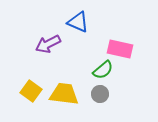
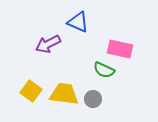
green semicircle: moved 1 px right; rotated 65 degrees clockwise
gray circle: moved 7 px left, 5 px down
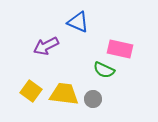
purple arrow: moved 2 px left, 2 px down
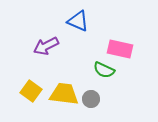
blue triangle: moved 1 px up
gray circle: moved 2 px left
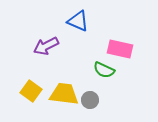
gray circle: moved 1 px left, 1 px down
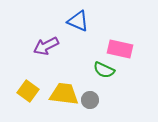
yellow square: moved 3 px left
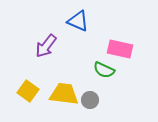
purple arrow: rotated 25 degrees counterclockwise
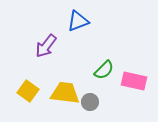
blue triangle: rotated 45 degrees counterclockwise
pink rectangle: moved 14 px right, 32 px down
green semicircle: rotated 70 degrees counterclockwise
yellow trapezoid: moved 1 px right, 1 px up
gray circle: moved 2 px down
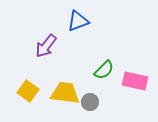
pink rectangle: moved 1 px right
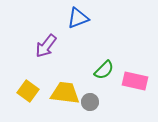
blue triangle: moved 3 px up
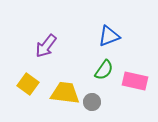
blue triangle: moved 31 px right, 18 px down
green semicircle: rotated 10 degrees counterclockwise
yellow square: moved 7 px up
gray circle: moved 2 px right
